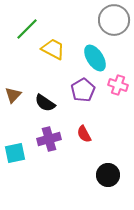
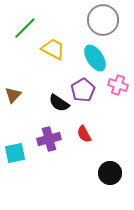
gray circle: moved 11 px left
green line: moved 2 px left, 1 px up
black semicircle: moved 14 px right
black circle: moved 2 px right, 2 px up
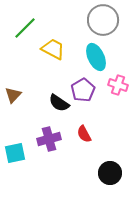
cyan ellipse: moved 1 px right, 1 px up; rotated 8 degrees clockwise
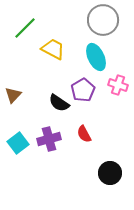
cyan square: moved 3 px right, 10 px up; rotated 25 degrees counterclockwise
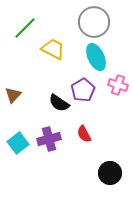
gray circle: moved 9 px left, 2 px down
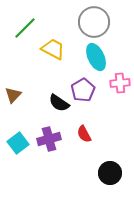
pink cross: moved 2 px right, 2 px up; rotated 24 degrees counterclockwise
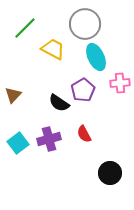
gray circle: moved 9 px left, 2 px down
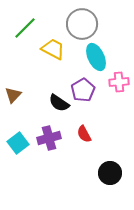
gray circle: moved 3 px left
pink cross: moved 1 px left, 1 px up
purple cross: moved 1 px up
